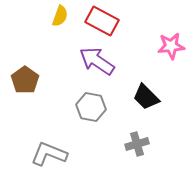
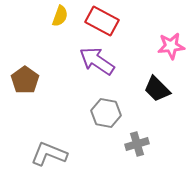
black trapezoid: moved 11 px right, 8 px up
gray hexagon: moved 15 px right, 6 px down
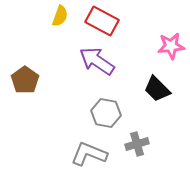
gray L-shape: moved 40 px right
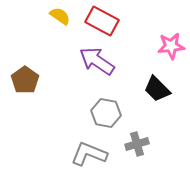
yellow semicircle: rotated 75 degrees counterclockwise
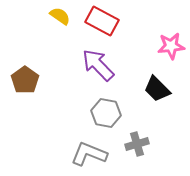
purple arrow: moved 1 px right, 4 px down; rotated 12 degrees clockwise
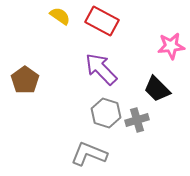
purple arrow: moved 3 px right, 4 px down
gray hexagon: rotated 8 degrees clockwise
gray cross: moved 24 px up
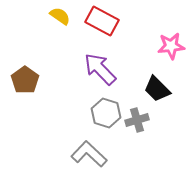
purple arrow: moved 1 px left
gray L-shape: rotated 21 degrees clockwise
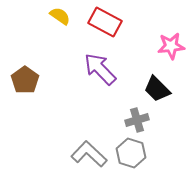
red rectangle: moved 3 px right, 1 px down
gray hexagon: moved 25 px right, 40 px down
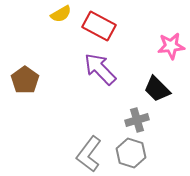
yellow semicircle: moved 1 px right, 2 px up; rotated 115 degrees clockwise
red rectangle: moved 6 px left, 4 px down
gray L-shape: rotated 96 degrees counterclockwise
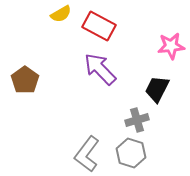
black trapezoid: rotated 72 degrees clockwise
gray L-shape: moved 2 px left
